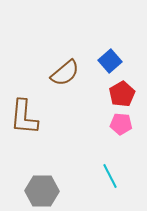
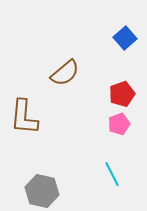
blue square: moved 15 px right, 23 px up
red pentagon: rotated 10 degrees clockwise
pink pentagon: moved 2 px left; rotated 25 degrees counterclockwise
cyan line: moved 2 px right, 2 px up
gray hexagon: rotated 12 degrees clockwise
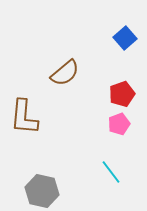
cyan line: moved 1 px left, 2 px up; rotated 10 degrees counterclockwise
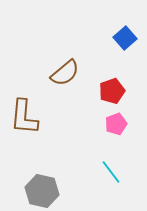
red pentagon: moved 10 px left, 3 px up
pink pentagon: moved 3 px left
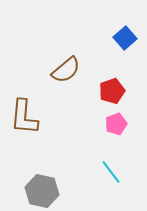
brown semicircle: moved 1 px right, 3 px up
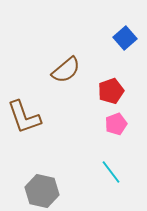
red pentagon: moved 1 px left
brown L-shape: rotated 24 degrees counterclockwise
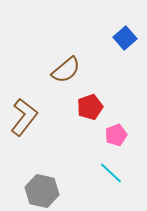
red pentagon: moved 21 px left, 16 px down
brown L-shape: rotated 123 degrees counterclockwise
pink pentagon: moved 11 px down
cyan line: moved 1 px down; rotated 10 degrees counterclockwise
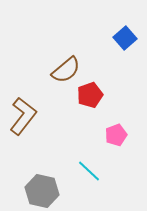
red pentagon: moved 12 px up
brown L-shape: moved 1 px left, 1 px up
cyan line: moved 22 px left, 2 px up
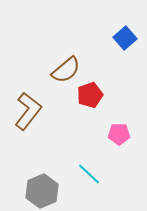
brown L-shape: moved 5 px right, 5 px up
pink pentagon: moved 3 px right, 1 px up; rotated 20 degrees clockwise
cyan line: moved 3 px down
gray hexagon: rotated 24 degrees clockwise
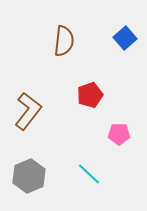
brown semicircle: moved 2 px left, 29 px up; rotated 44 degrees counterclockwise
gray hexagon: moved 13 px left, 15 px up
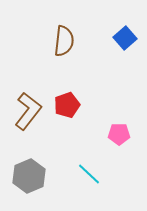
red pentagon: moved 23 px left, 10 px down
